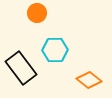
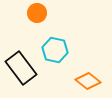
cyan hexagon: rotated 15 degrees clockwise
orange diamond: moved 1 px left, 1 px down
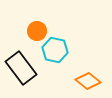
orange circle: moved 18 px down
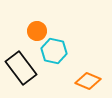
cyan hexagon: moved 1 px left, 1 px down
orange diamond: rotated 15 degrees counterclockwise
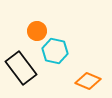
cyan hexagon: moved 1 px right
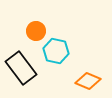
orange circle: moved 1 px left
cyan hexagon: moved 1 px right
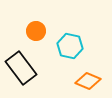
cyan hexagon: moved 14 px right, 5 px up
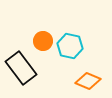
orange circle: moved 7 px right, 10 px down
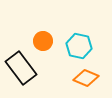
cyan hexagon: moved 9 px right
orange diamond: moved 2 px left, 3 px up
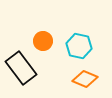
orange diamond: moved 1 px left, 1 px down
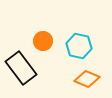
orange diamond: moved 2 px right
